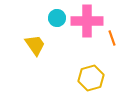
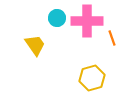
yellow hexagon: moved 1 px right
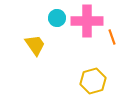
orange line: moved 1 px up
yellow hexagon: moved 1 px right, 3 px down
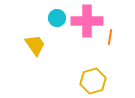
orange line: moved 2 px left; rotated 28 degrees clockwise
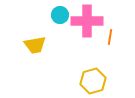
cyan circle: moved 3 px right, 3 px up
yellow trapezoid: rotated 115 degrees clockwise
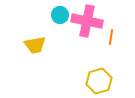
pink cross: rotated 12 degrees clockwise
orange line: moved 1 px right
yellow hexagon: moved 6 px right
